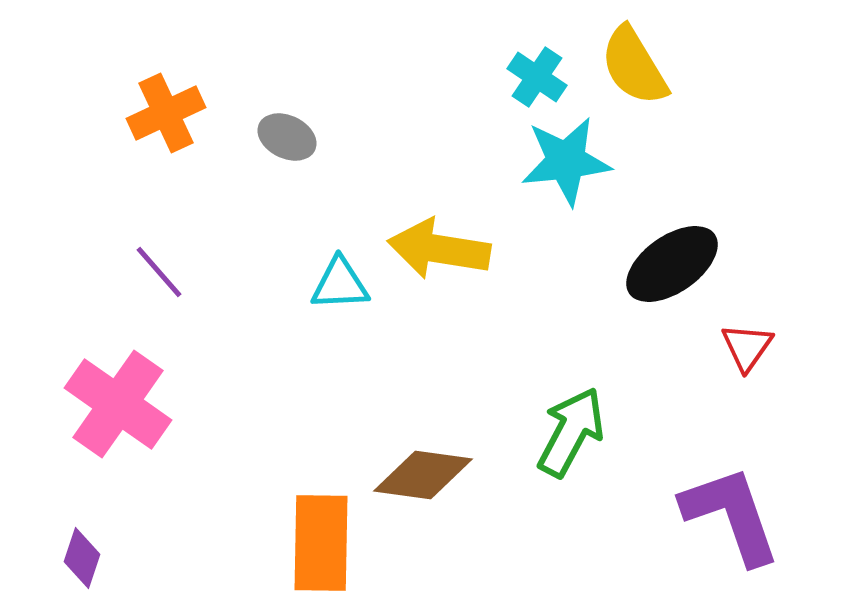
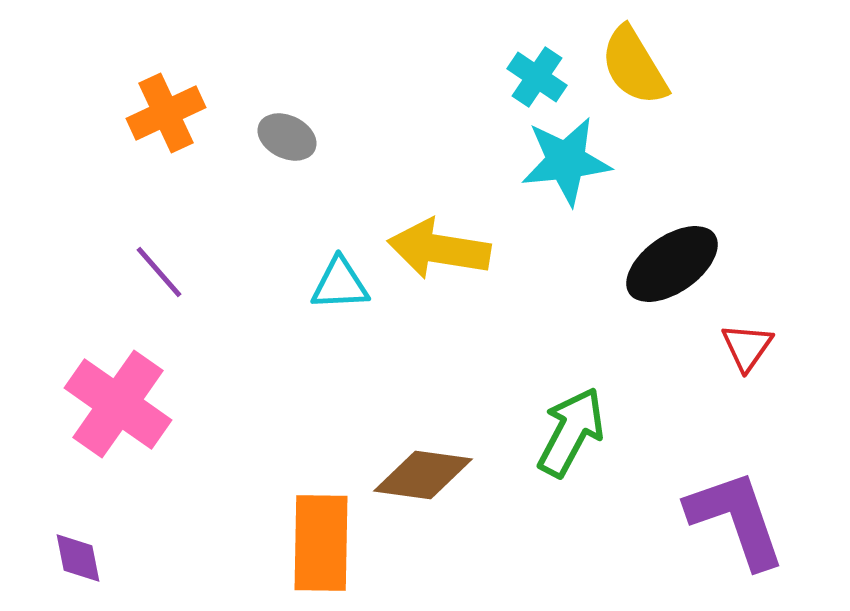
purple L-shape: moved 5 px right, 4 px down
purple diamond: moved 4 px left; rotated 30 degrees counterclockwise
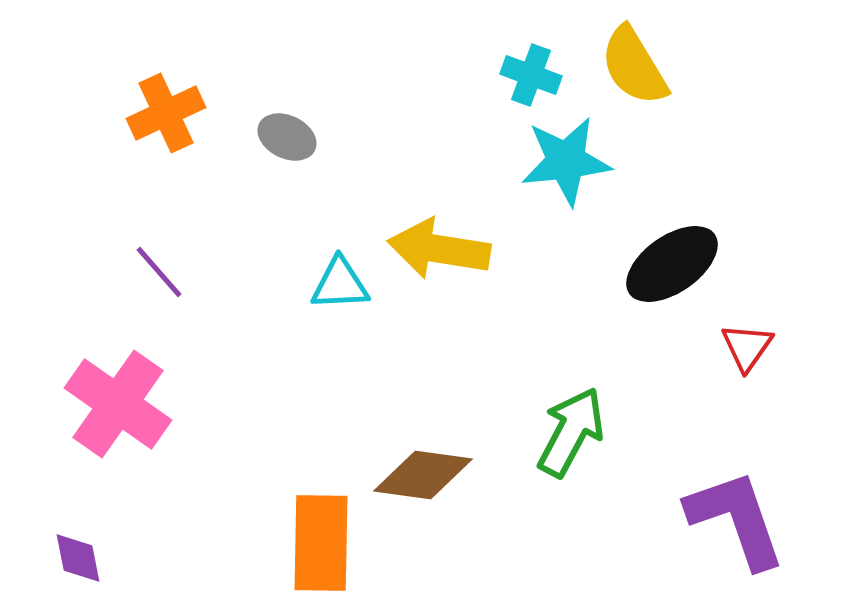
cyan cross: moved 6 px left, 2 px up; rotated 14 degrees counterclockwise
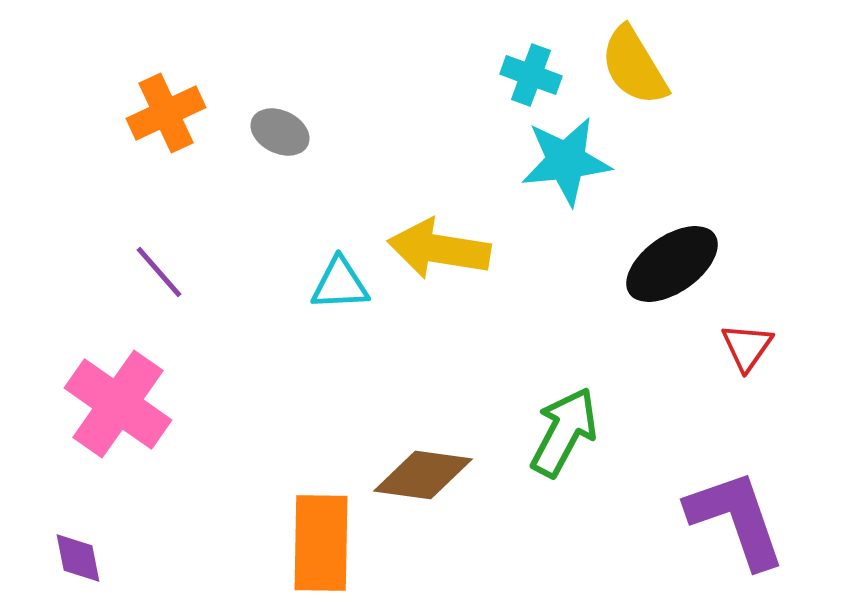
gray ellipse: moved 7 px left, 5 px up
green arrow: moved 7 px left
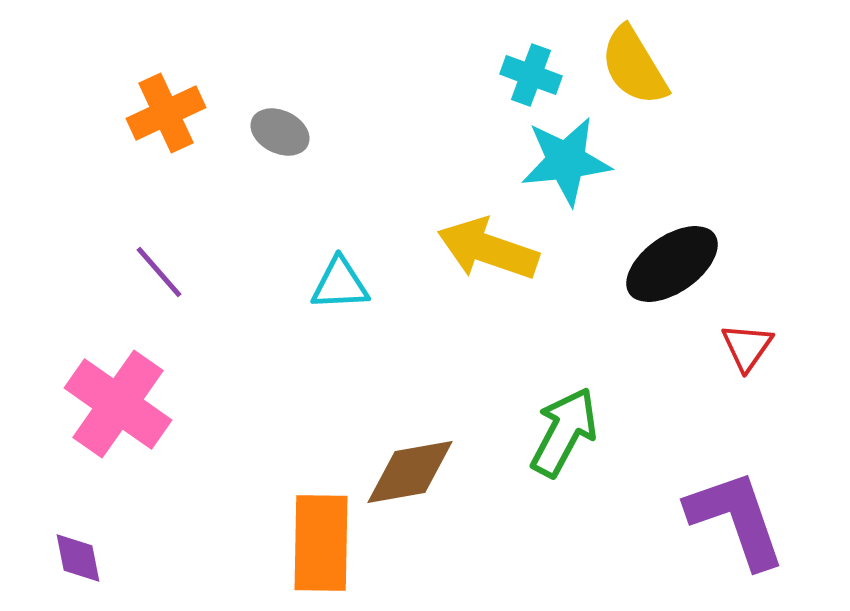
yellow arrow: moved 49 px right; rotated 10 degrees clockwise
brown diamond: moved 13 px left, 3 px up; rotated 18 degrees counterclockwise
